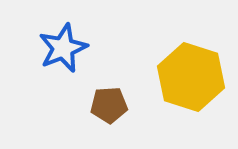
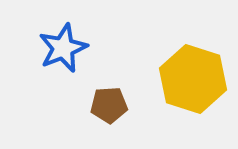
yellow hexagon: moved 2 px right, 2 px down
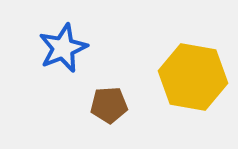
yellow hexagon: moved 2 px up; rotated 8 degrees counterclockwise
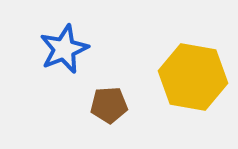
blue star: moved 1 px right, 1 px down
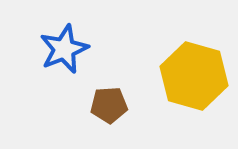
yellow hexagon: moved 1 px right, 1 px up; rotated 6 degrees clockwise
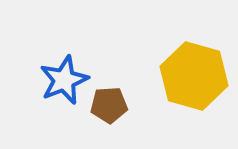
blue star: moved 31 px down
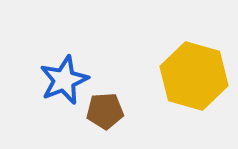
brown pentagon: moved 4 px left, 6 px down
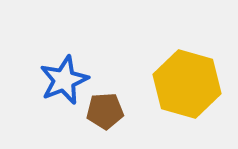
yellow hexagon: moved 7 px left, 8 px down
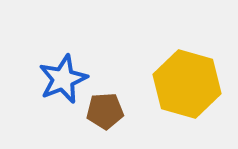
blue star: moved 1 px left, 1 px up
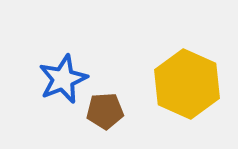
yellow hexagon: rotated 8 degrees clockwise
